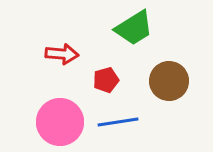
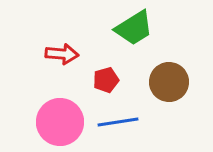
brown circle: moved 1 px down
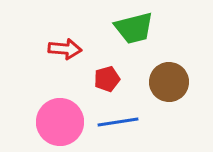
green trapezoid: rotated 18 degrees clockwise
red arrow: moved 3 px right, 5 px up
red pentagon: moved 1 px right, 1 px up
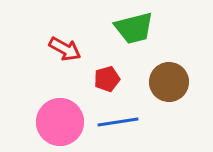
red arrow: rotated 24 degrees clockwise
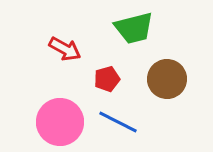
brown circle: moved 2 px left, 3 px up
blue line: rotated 36 degrees clockwise
